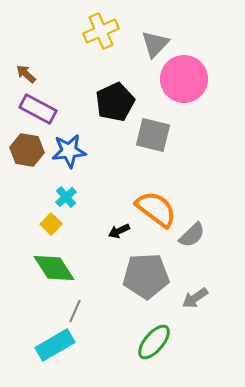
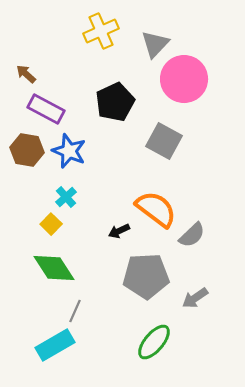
purple rectangle: moved 8 px right
gray square: moved 11 px right, 6 px down; rotated 15 degrees clockwise
blue star: rotated 28 degrees clockwise
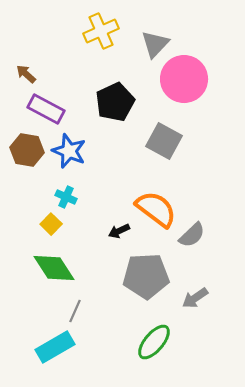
cyan cross: rotated 25 degrees counterclockwise
cyan rectangle: moved 2 px down
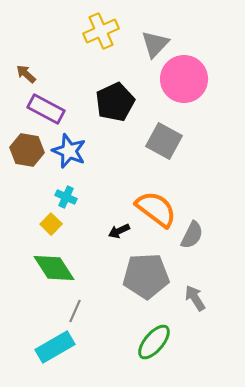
gray semicircle: rotated 20 degrees counterclockwise
gray arrow: rotated 92 degrees clockwise
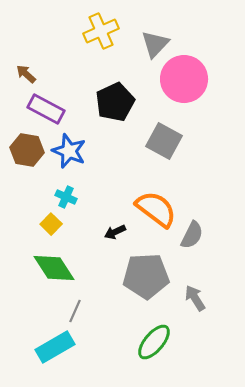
black arrow: moved 4 px left, 1 px down
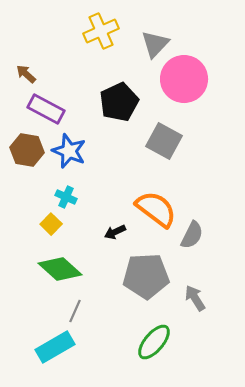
black pentagon: moved 4 px right
green diamond: moved 6 px right, 1 px down; rotated 15 degrees counterclockwise
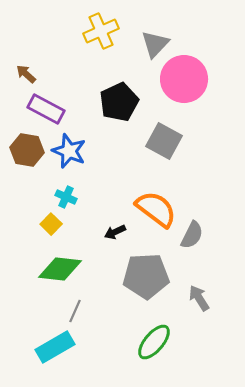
green diamond: rotated 36 degrees counterclockwise
gray arrow: moved 4 px right
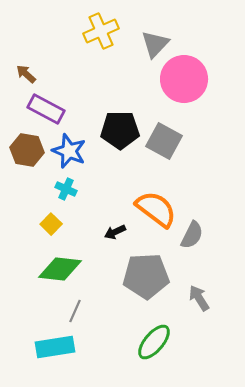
black pentagon: moved 1 px right, 28 px down; rotated 24 degrees clockwise
cyan cross: moved 8 px up
cyan rectangle: rotated 21 degrees clockwise
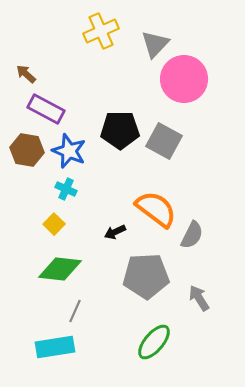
yellow square: moved 3 px right
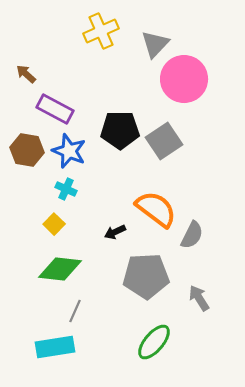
purple rectangle: moved 9 px right
gray square: rotated 27 degrees clockwise
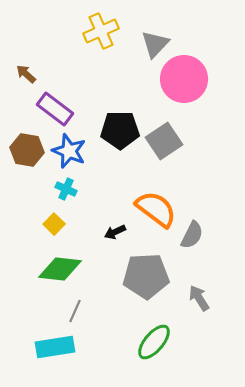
purple rectangle: rotated 9 degrees clockwise
